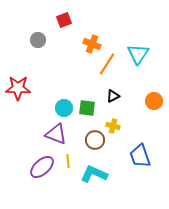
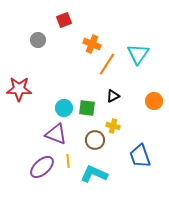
red star: moved 1 px right, 1 px down
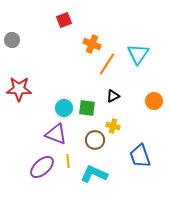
gray circle: moved 26 px left
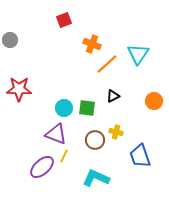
gray circle: moved 2 px left
orange line: rotated 15 degrees clockwise
yellow cross: moved 3 px right, 6 px down
yellow line: moved 4 px left, 5 px up; rotated 32 degrees clockwise
cyan L-shape: moved 2 px right, 4 px down
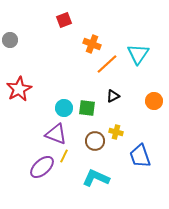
red star: rotated 30 degrees counterclockwise
brown circle: moved 1 px down
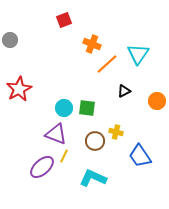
black triangle: moved 11 px right, 5 px up
orange circle: moved 3 px right
blue trapezoid: rotated 15 degrees counterclockwise
cyan L-shape: moved 3 px left
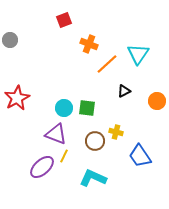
orange cross: moved 3 px left
red star: moved 2 px left, 9 px down
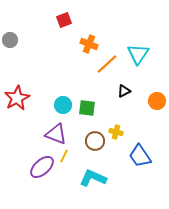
cyan circle: moved 1 px left, 3 px up
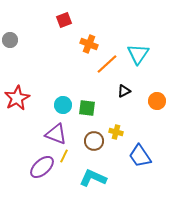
brown circle: moved 1 px left
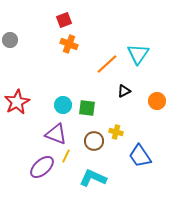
orange cross: moved 20 px left
red star: moved 4 px down
yellow line: moved 2 px right
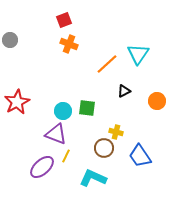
cyan circle: moved 6 px down
brown circle: moved 10 px right, 7 px down
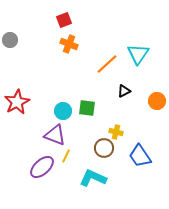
purple triangle: moved 1 px left, 1 px down
